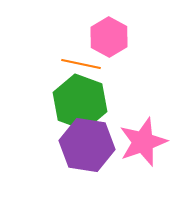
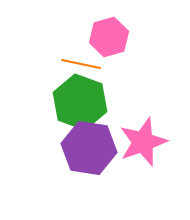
pink hexagon: rotated 15 degrees clockwise
purple hexagon: moved 2 px right, 3 px down
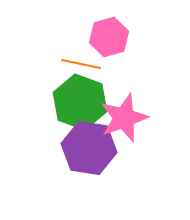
pink star: moved 19 px left, 24 px up
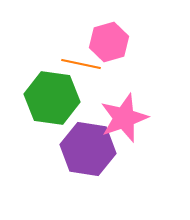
pink hexagon: moved 5 px down
green hexagon: moved 28 px left, 4 px up; rotated 12 degrees counterclockwise
purple hexagon: moved 1 px left, 1 px down
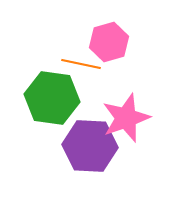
pink star: moved 2 px right
purple hexagon: moved 2 px right, 3 px up; rotated 6 degrees counterclockwise
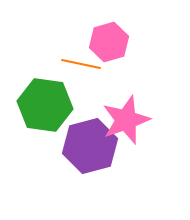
green hexagon: moved 7 px left, 7 px down
pink star: moved 2 px down
purple hexagon: rotated 18 degrees counterclockwise
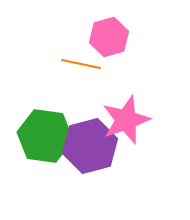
pink hexagon: moved 5 px up
green hexagon: moved 31 px down
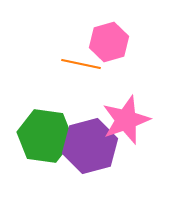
pink hexagon: moved 5 px down
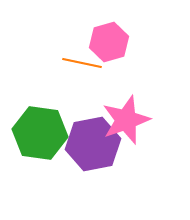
orange line: moved 1 px right, 1 px up
green hexagon: moved 5 px left, 3 px up
purple hexagon: moved 3 px right, 2 px up; rotated 4 degrees clockwise
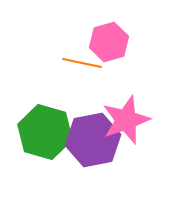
green hexagon: moved 5 px right, 1 px up; rotated 8 degrees clockwise
purple hexagon: moved 4 px up
